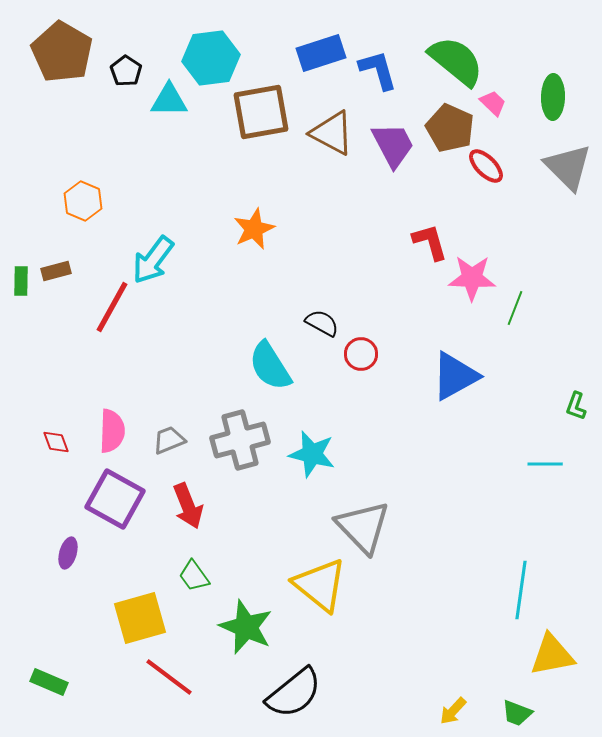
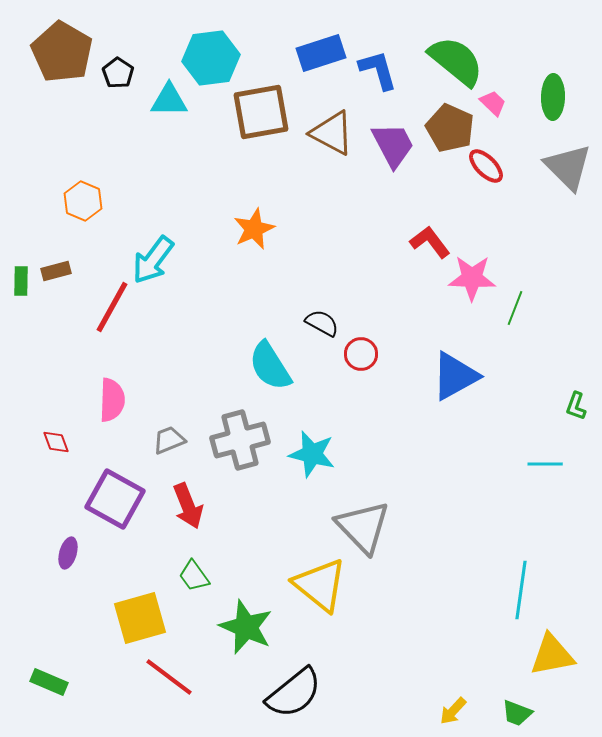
black pentagon at (126, 71): moved 8 px left, 2 px down
red L-shape at (430, 242): rotated 21 degrees counterclockwise
pink semicircle at (112, 431): moved 31 px up
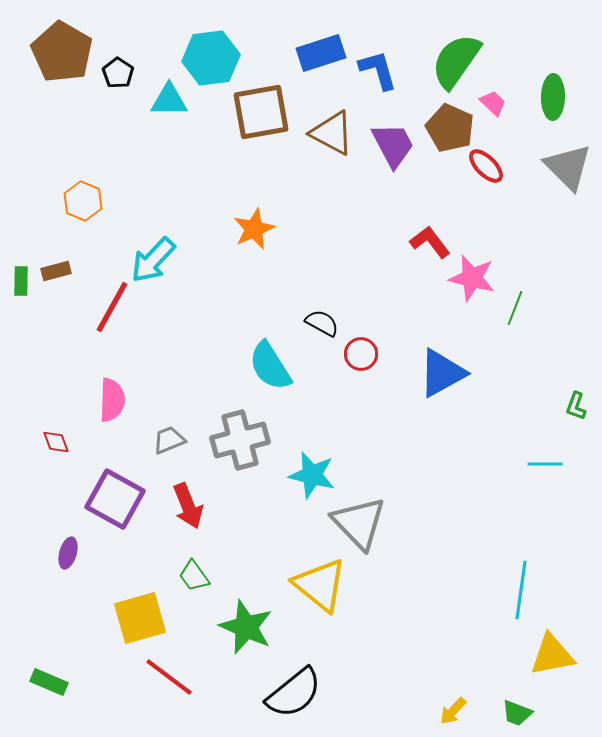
green semicircle at (456, 61): rotated 94 degrees counterclockwise
cyan arrow at (153, 260): rotated 6 degrees clockwise
pink star at (472, 278): rotated 12 degrees clockwise
blue triangle at (455, 376): moved 13 px left, 3 px up
cyan star at (312, 454): moved 21 px down
gray triangle at (363, 527): moved 4 px left, 4 px up
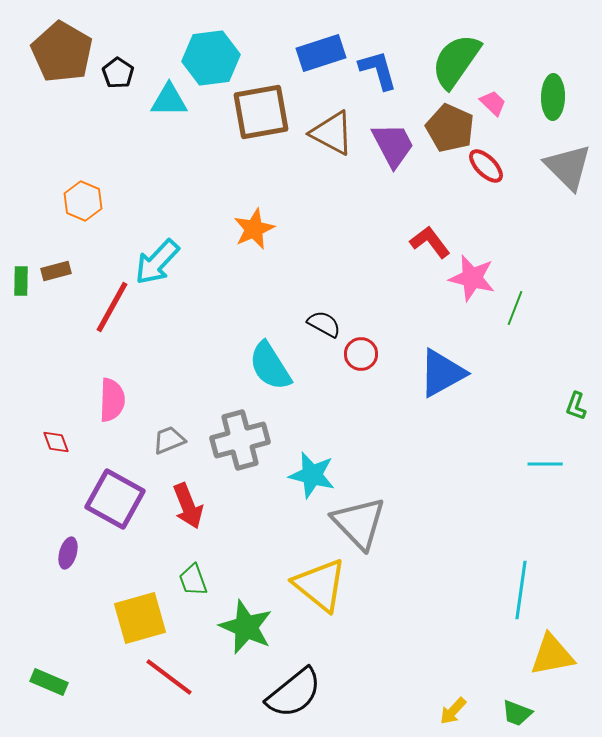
cyan arrow at (153, 260): moved 4 px right, 2 px down
black semicircle at (322, 323): moved 2 px right, 1 px down
green trapezoid at (194, 576): moved 1 px left, 4 px down; rotated 16 degrees clockwise
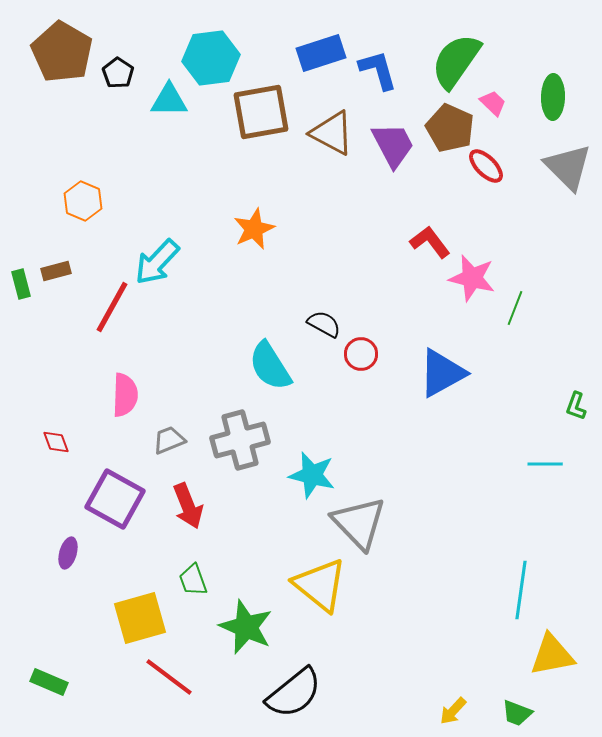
green rectangle at (21, 281): moved 3 px down; rotated 16 degrees counterclockwise
pink semicircle at (112, 400): moved 13 px right, 5 px up
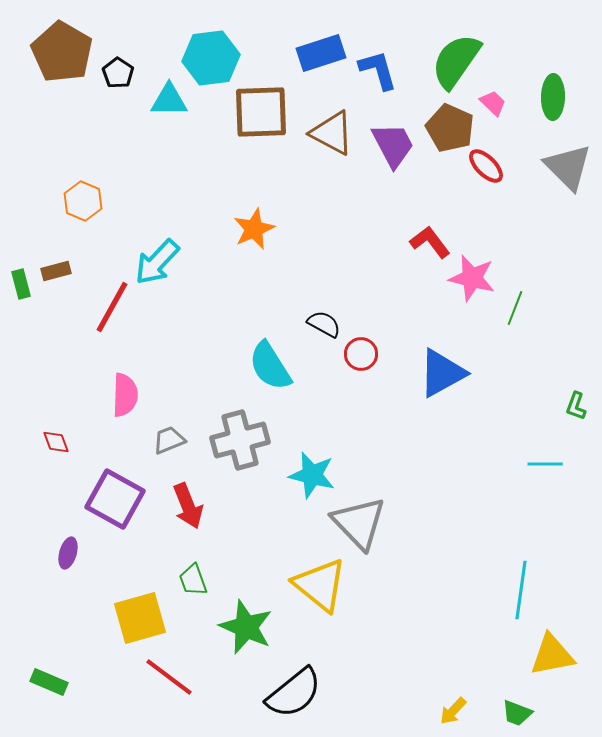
brown square at (261, 112): rotated 8 degrees clockwise
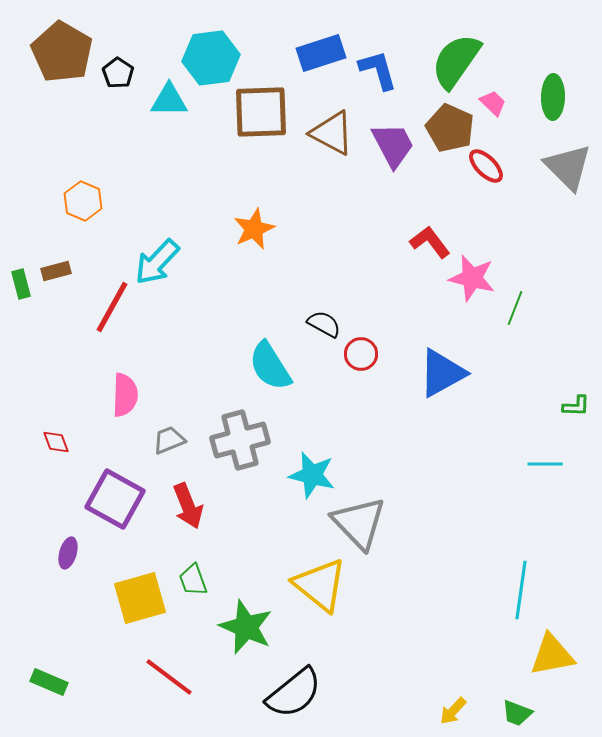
green L-shape at (576, 406): rotated 108 degrees counterclockwise
yellow square at (140, 618): moved 20 px up
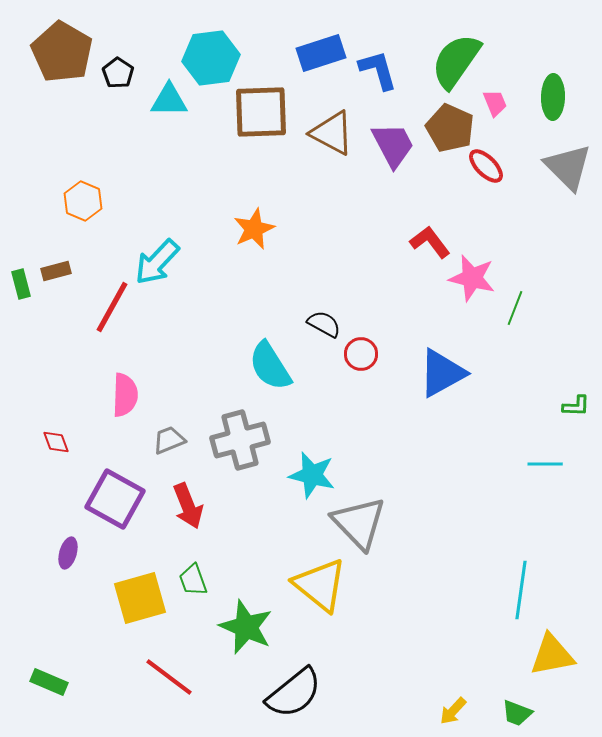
pink trapezoid at (493, 103): moved 2 px right; rotated 24 degrees clockwise
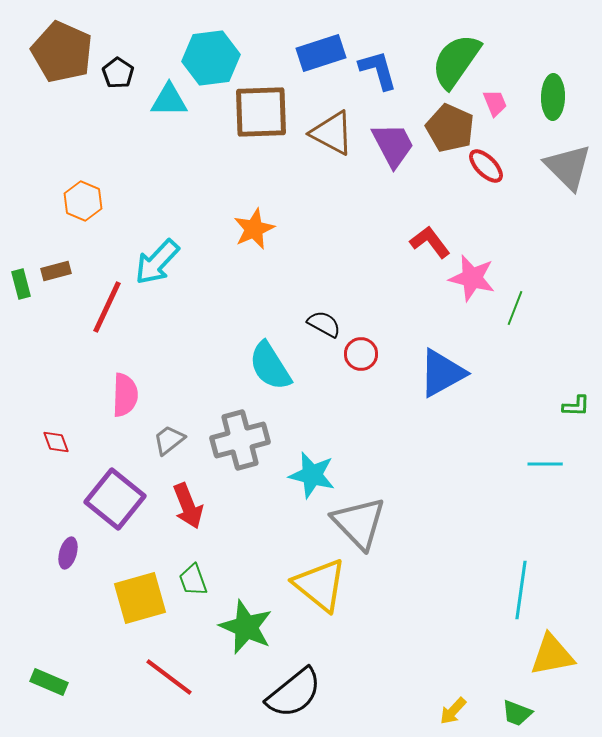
brown pentagon at (62, 52): rotated 6 degrees counterclockwise
red line at (112, 307): moved 5 px left; rotated 4 degrees counterclockwise
gray trapezoid at (169, 440): rotated 16 degrees counterclockwise
purple square at (115, 499): rotated 10 degrees clockwise
